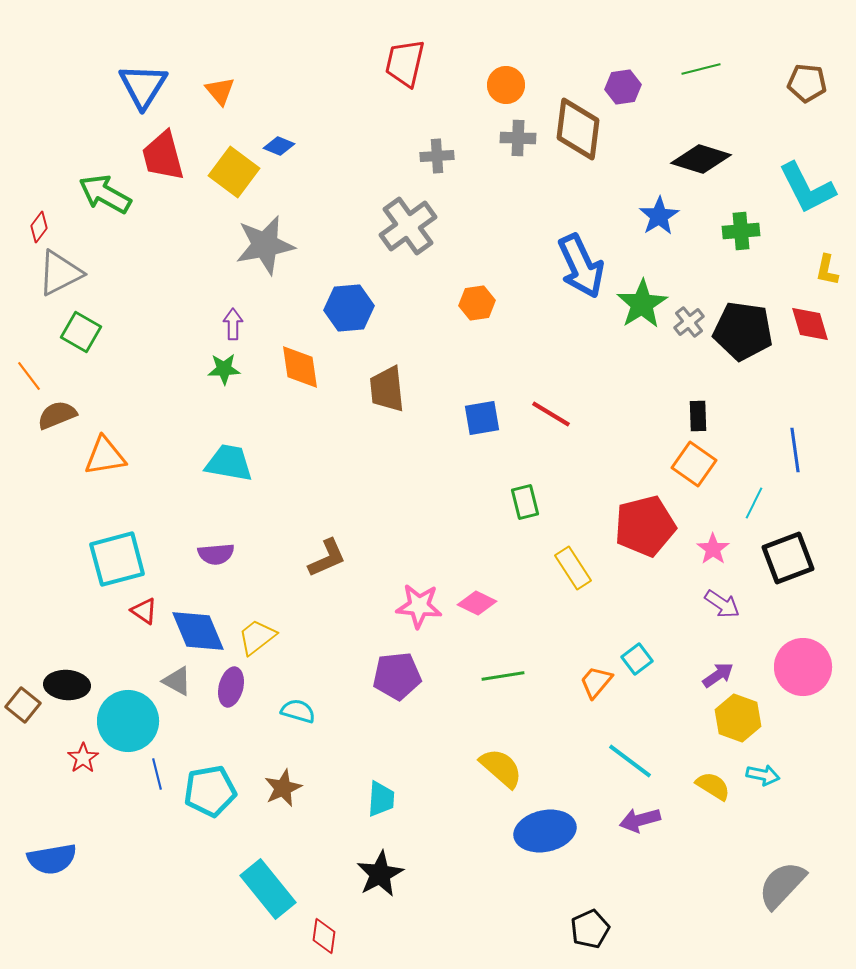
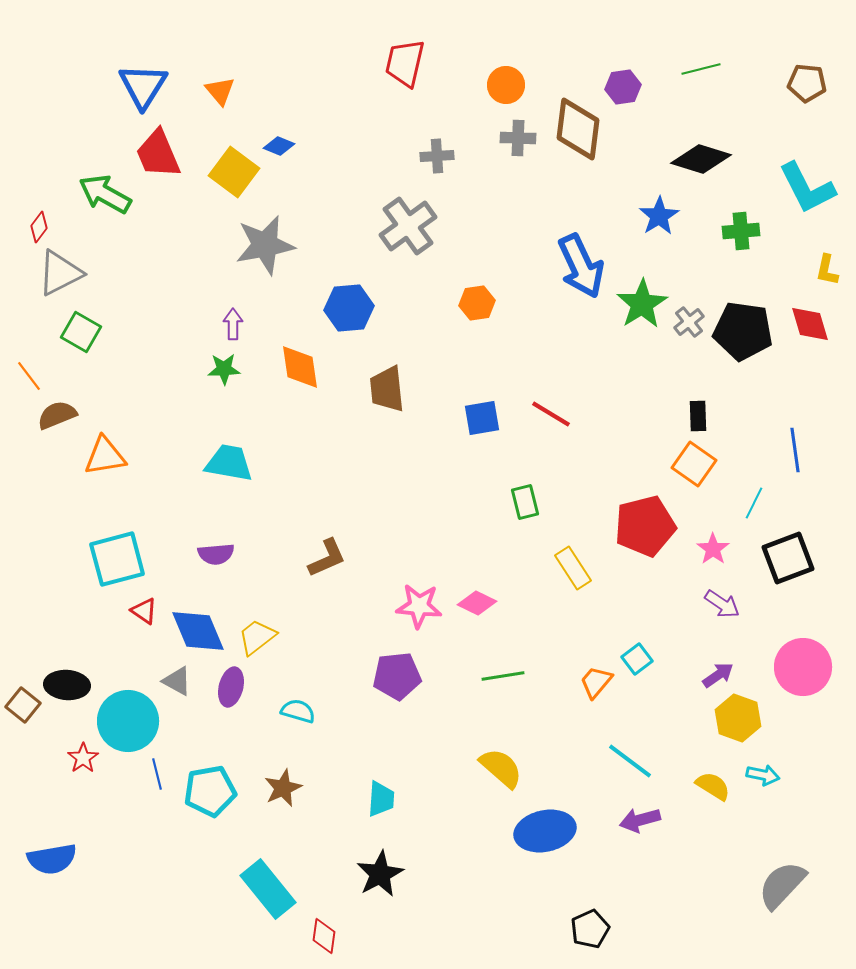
red trapezoid at (163, 156): moved 5 px left, 2 px up; rotated 8 degrees counterclockwise
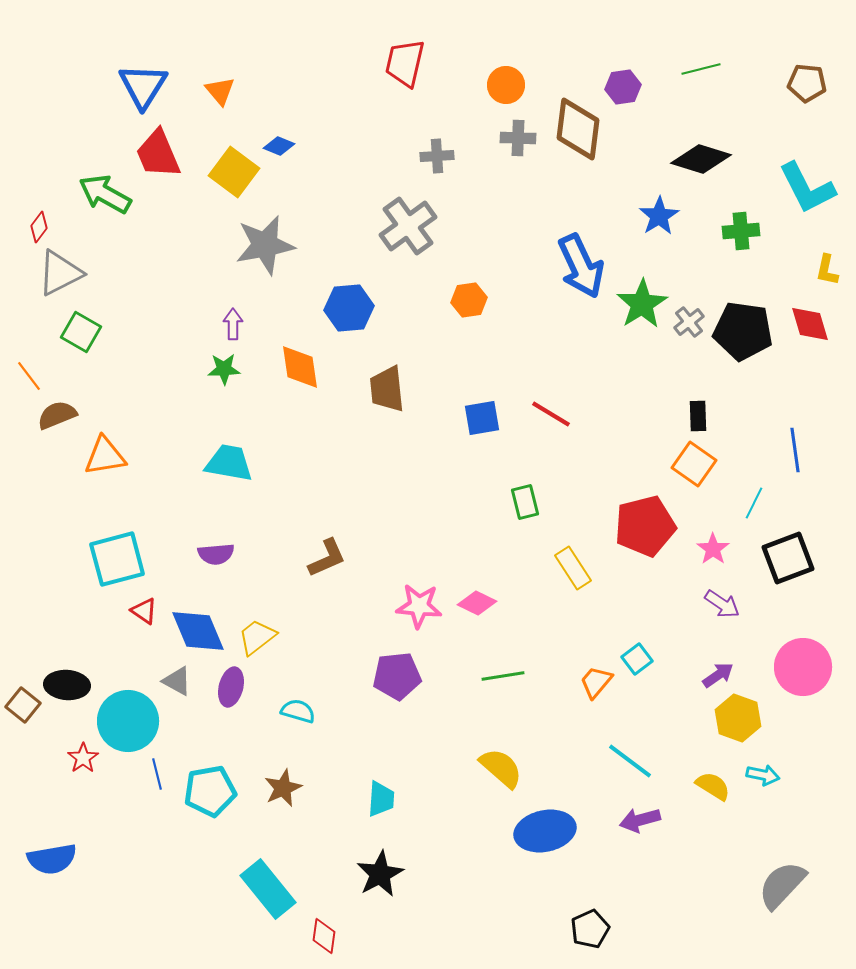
orange hexagon at (477, 303): moved 8 px left, 3 px up
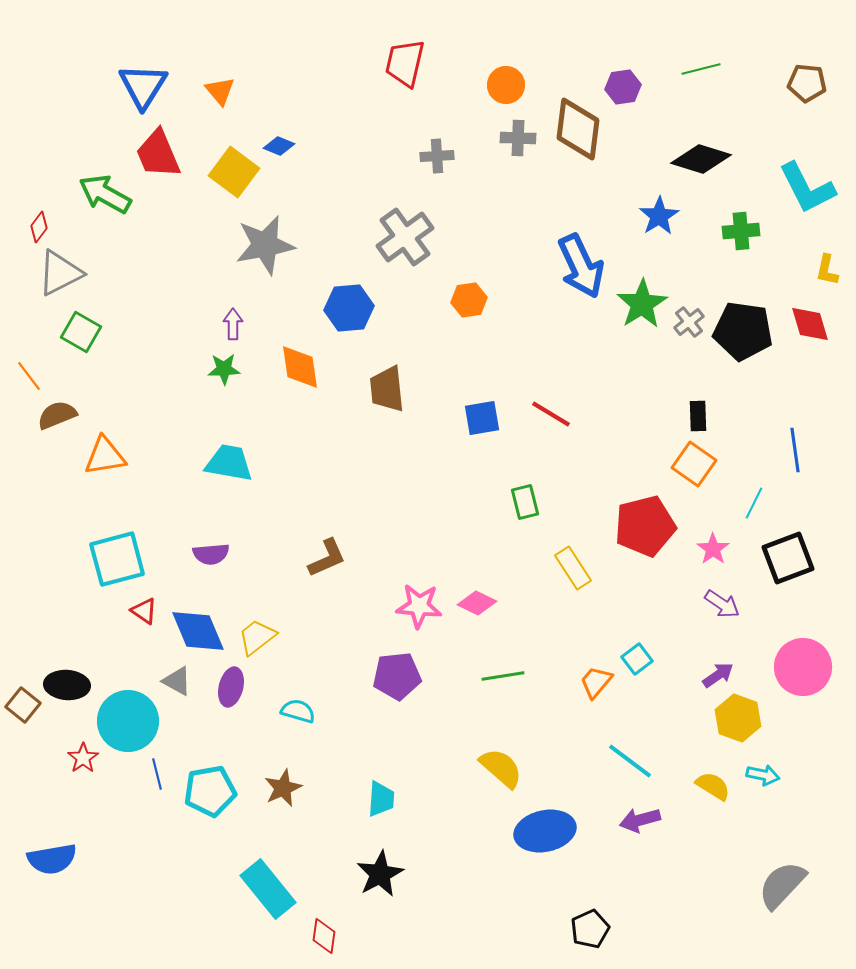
gray cross at (408, 226): moved 3 px left, 11 px down
purple semicircle at (216, 554): moved 5 px left
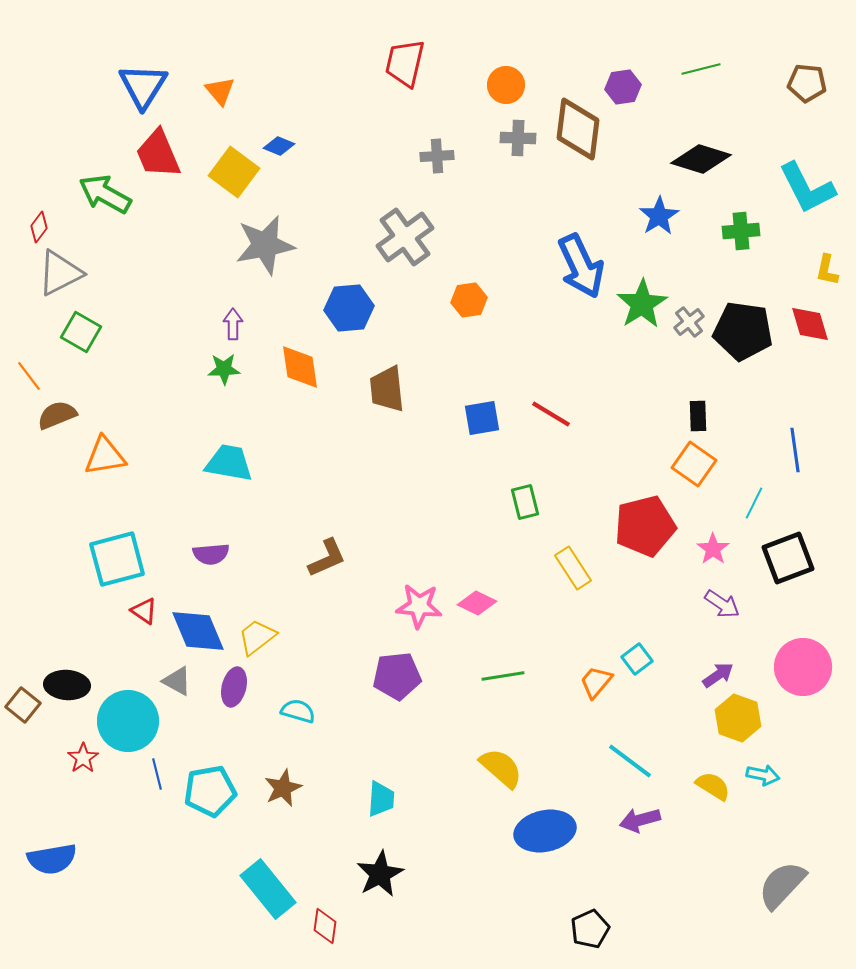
purple ellipse at (231, 687): moved 3 px right
red diamond at (324, 936): moved 1 px right, 10 px up
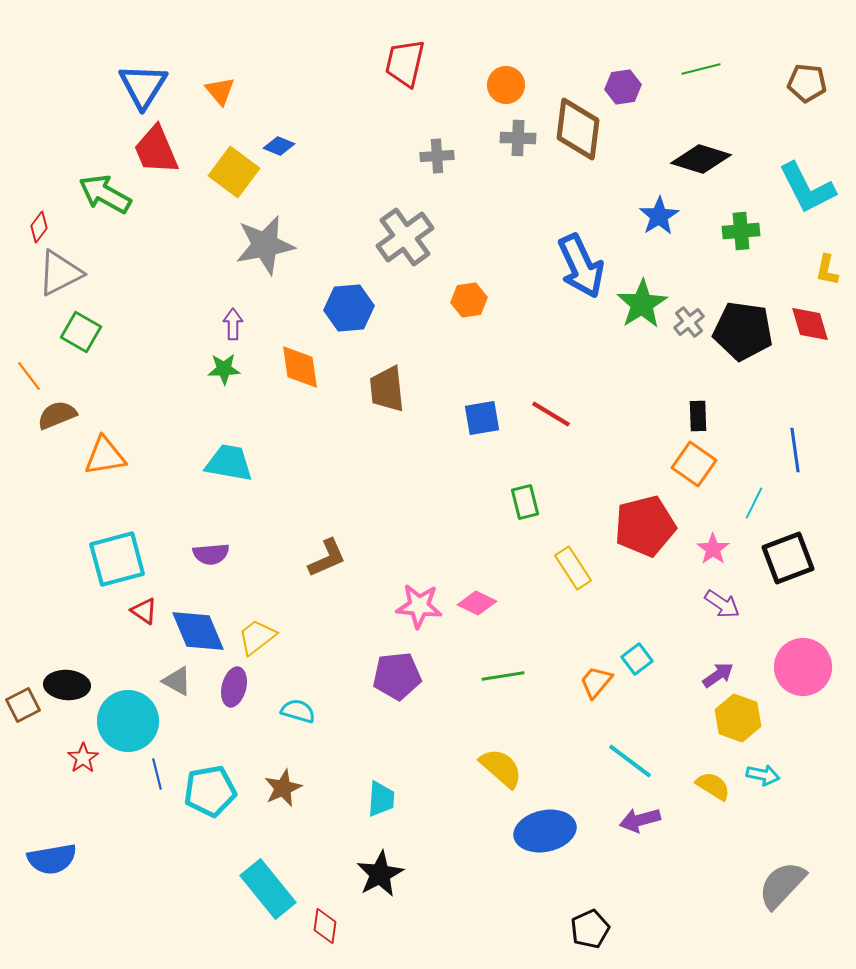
red trapezoid at (158, 154): moved 2 px left, 4 px up
brown square at (23, 705): rotated 24 degrees clockwise
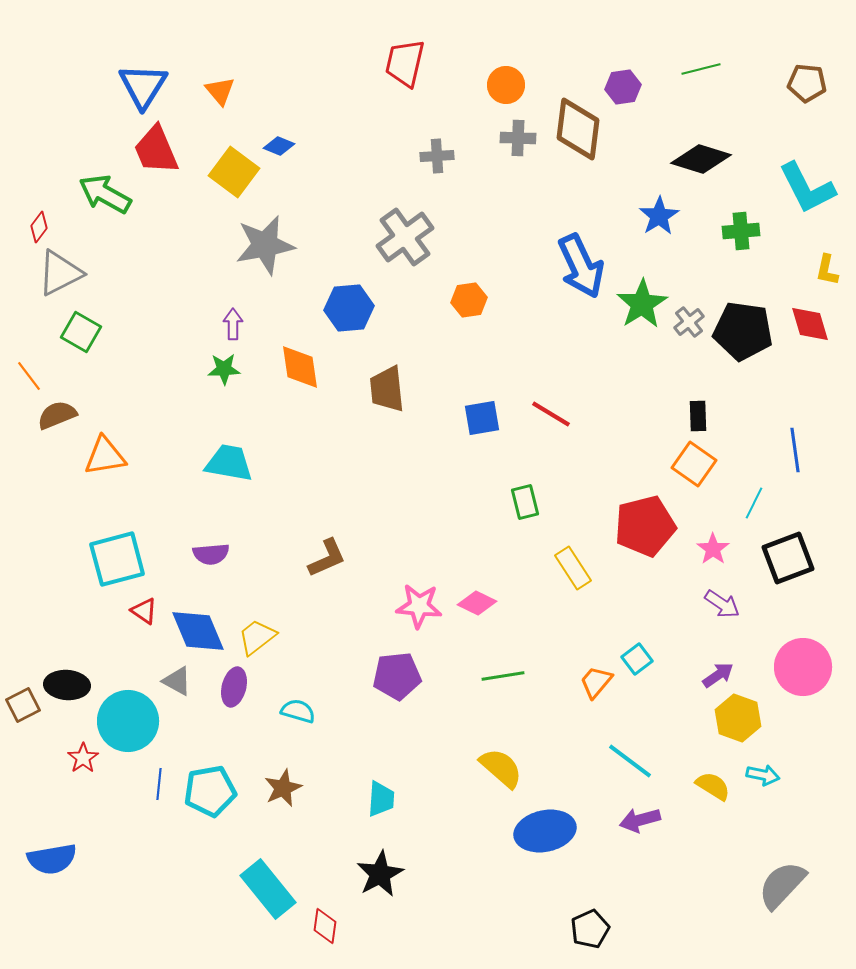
blue line at (157, 774): moved 2 px right, 10 px down; rotated 20 degrees clockwise
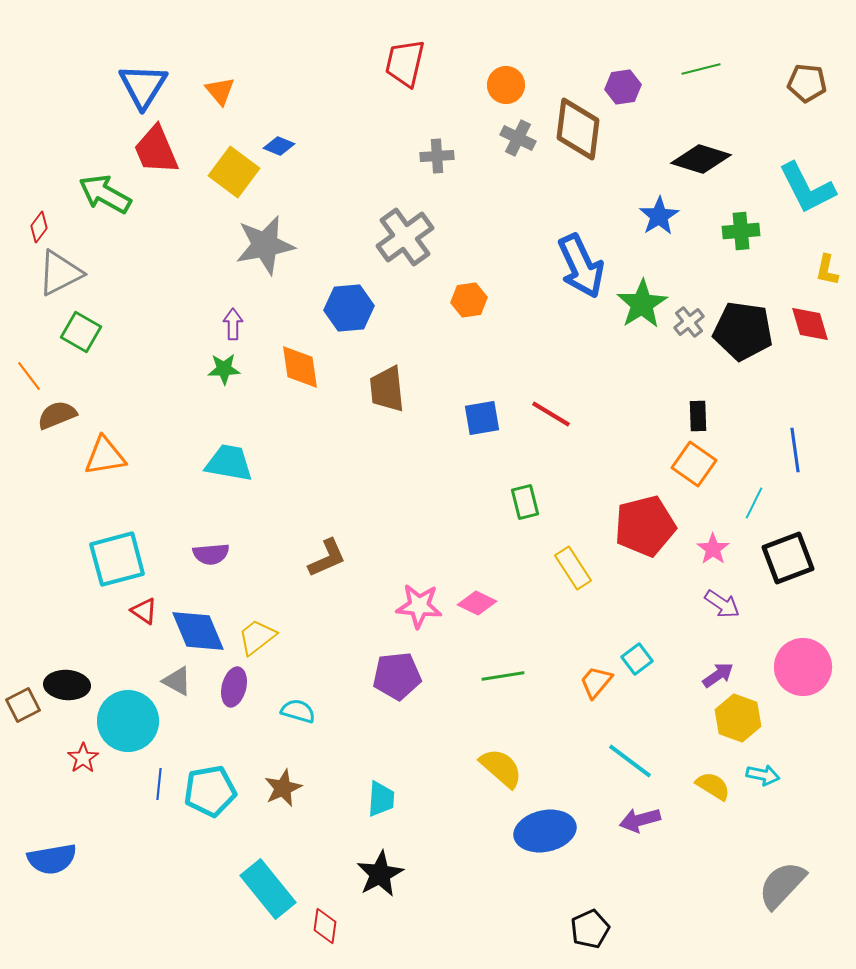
gray cross at (518, 138): rotated 24 degrees clockwise
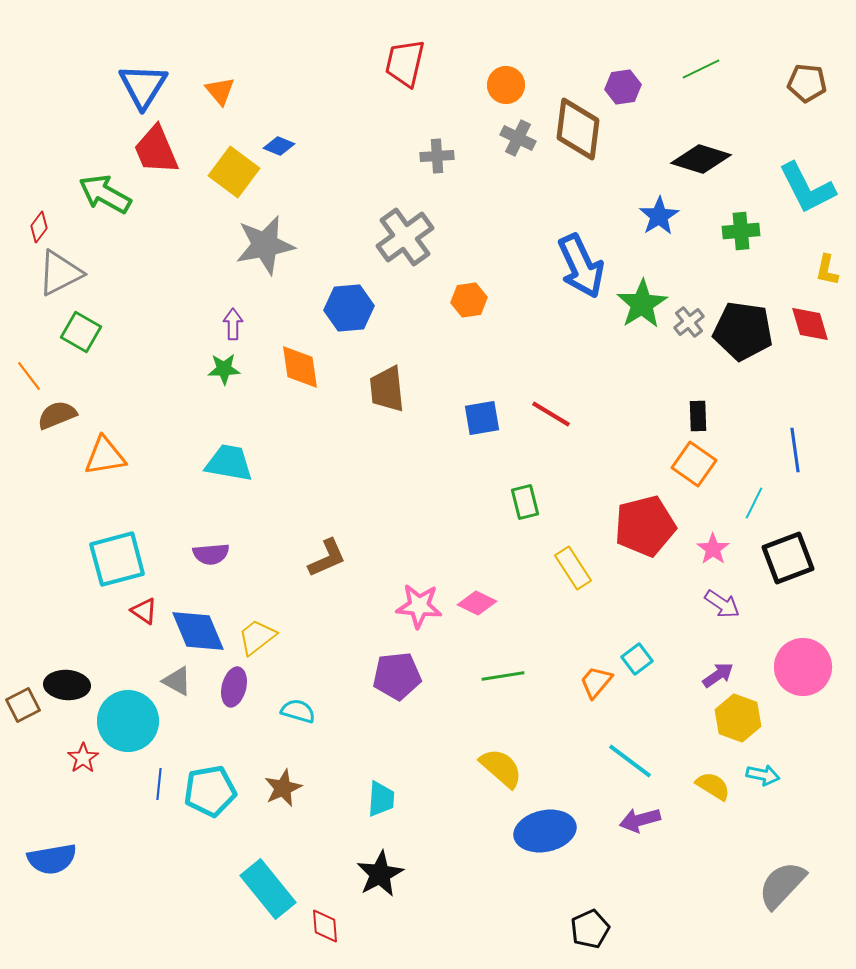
green line at (701, 69): rotated 12 degrees counterclockwise
red diamond at (325, 926): rotated 12 degrees counterclockwise
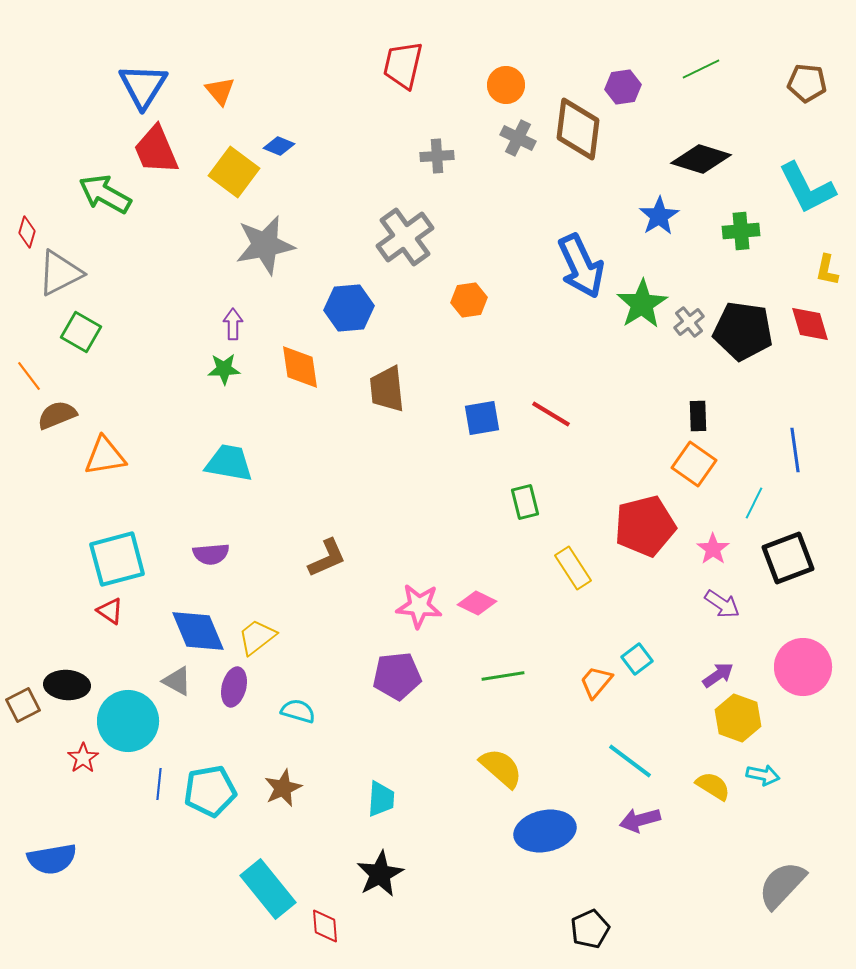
red trapezoid at (405, 63): moved 2 px left, 2 px down
red diamond at (39, 227): moved 12 px left, 5 px down; rotated 20 degrees counterclockwise
red triangle at (144, 611): moved 34 px left
